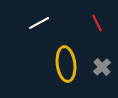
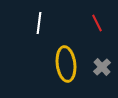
white line: rotated 55 degrees counterclockwise
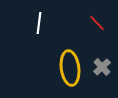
red line: rotated 18 degrees counterclockwise
yellow ellipse: moved 4 px right, 4 px down
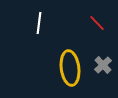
gray cross: moved 1 px right, 2 px up
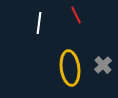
red line: moved 21 px left, 8 px up; rotated 18 degrees clockwise
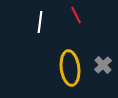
white line: moved 1 px right, 1 px up
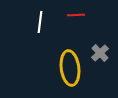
red line: rotated 66 degrees counterclockwise
gray cross: moved 3 px left, 12 px up
